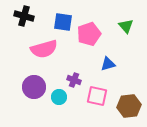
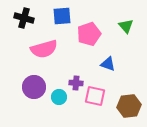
black cross: moved 2 px down
blue square: moved 1 px left, 6 px up; rotated 12 degrees counterclockwise
blue triangle: rotated 35 degrees clockwise
purple cross: moved 2 px right, 3 px down; rotated 16 degrees counterclockwise
pink square: moved 2 px left
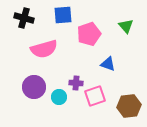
blue square: moved 1 px right, 1 px up
pink square: rotated 30 degrees counterclockwise
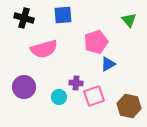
green triangle: moved 3 px right, 6 px up
pink pentagon: moved 7 px right, 8 px down
blue triangle: rotated 49 degrees counterclockwise
purple circle: moved 10 px left
pink square: moved 1 px left
brown hexagon: rotated 20 degrees clockwise
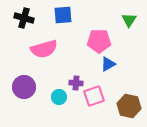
green triangle: rotated 14 degrees clockwise
pink pentagon: moved 3 px right, 1 px up; rotated 20 degrees clockwise
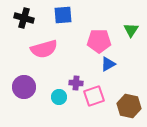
green triangle: moved 2 px right, 10 px down
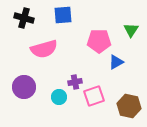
blue triangle: moved 8 px right, 2 px up
purple cross: moved 1 px left, 1 px up; rotated 16 degrees counterclockwise
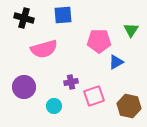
purple cross: moved 4 px left
cyan circle: moved 5 px left, 9 px down
